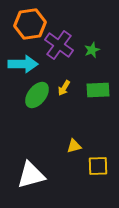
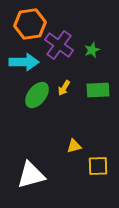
cyan arrow: moved 1 px right, 2 px up
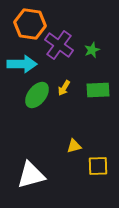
orange hexagon: rotated 16 degrees clockwise
cyan arrow: moved 2 px left, 2 px down
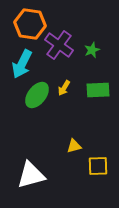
cyan arrow: rotated 116 degrees clockwise
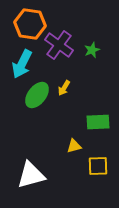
green rectangle: moved 32 px down
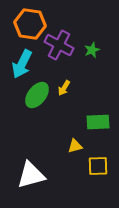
purple cross: rotated 8 degrees counterclockwise
yellow triangle: moved 1 px right
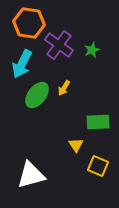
orange hexagon: moved 1 px left, 1 px up
purple cross: rotated 8 degrees clockwise
yellow triangle: moved 1 px right, 1 px up; rotated 49 degrees counterclockwise
yellow square: rotated 25 degrees clockwise
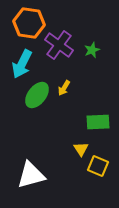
yellow triangle: moved 5 px right, 4 px down
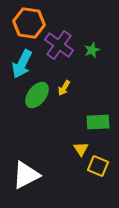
white triangle: moved 5 px left; rotated 12 degrees counterclockwise
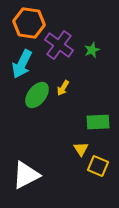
yellow arrow: moved 1 px left
